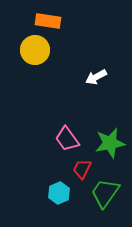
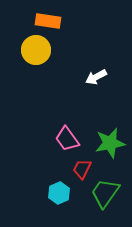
yellow circle: moved 1 px right
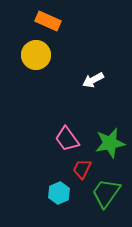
orange rectangle: rotated 15 degrees clockwise
yellow circle: moved 5 px down
white arrow: moved 3 px left, 3 px down
green trapezoid: moved 1 px right
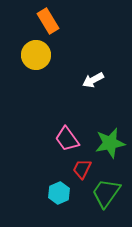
orange rectangle: rotated 35 degrees clockwise
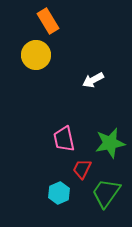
pink trapezoid: moved 3 px left; rotated 24 degrees clockwise
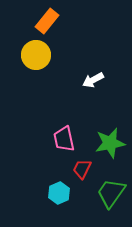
orange rectangle: moved 1 px left; rotated 70 degrees clockwise
green trapezoid: moved 5 px right
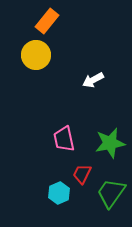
red trapezoid: moved 5 px down
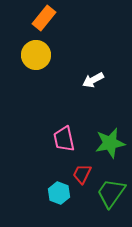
orange rectangle: moved 3 px left, 3 px up
cyan hexagon: rotated 15 degrees counterclockwise
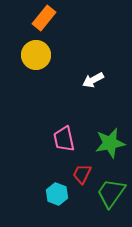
cyan hexagon: moved 2 px left, 1 px down
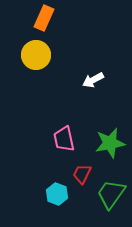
orange rectangle: rotated 15 degrees counterclockwise
green trapezoid: moved 1 px down
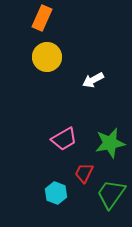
orange rectangle: moved 2 px left
yellow circle: moved 11 px right, 2 px down
pink trapezoid: rotated 108 degrees counterclockwise
red trapezoid: moved 2 px right, 1 px up
cyan hexagon: moved 1 px left, 1 px up
